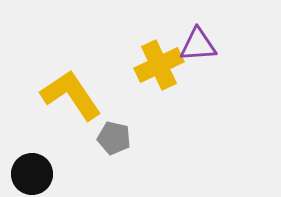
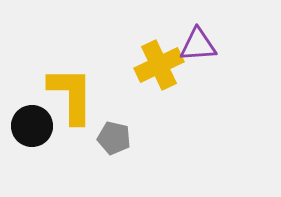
yellow L-shape: rotated 34 degrees clockwise
black circle: moved 48 px up
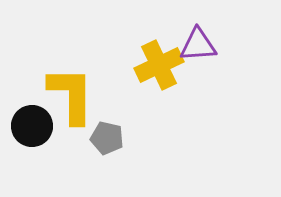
gray pentagon: moved 7 px left
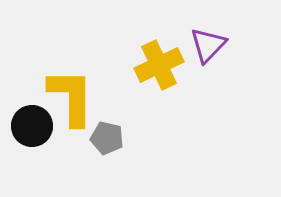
purple triangle: moved 10 px right; rotated 42 degrees counterclockwise
yellow L-shape: moved 2 px down
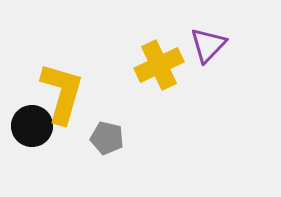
yellow L-shape: moved 9 px left, 4 px up; rotated 16 degrees clockwise
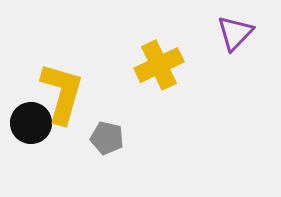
purple triangle: moved 27 px right, 12 px up
black circle: moved 1 px left, 3 px up
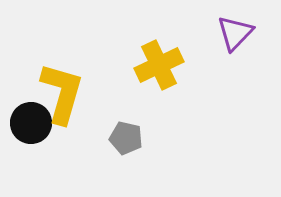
gray pentagon: moved 19 px right
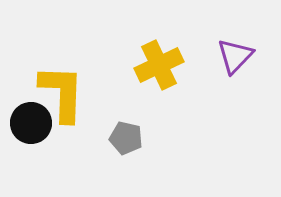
purple triangle: moved 23 px down
yellow L-shape: rotated 14 degrees counterclockwise
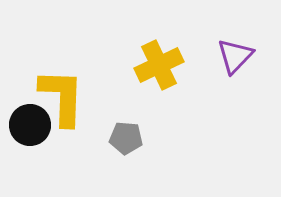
yellow L-shape: moved 4 px down
black circle: moved 1 px left, 2 px down
gray pentagon: rotated 8 degrees counterclockwise
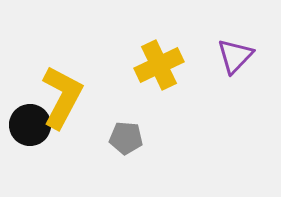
yellow L-shape: rotated 26 degrees clockwise
